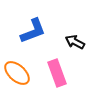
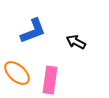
black arrow: moved 1 px right
pink rectangle: moved 7 px left, 7 px down; rotated 28 degrees clockwise
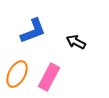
orange ellipse: moved 1 px down; rotated 76 degrees clockwise
pink rectangle: moved 1 px left, 3 px up; rotated 20 degrees clockwise
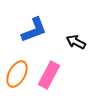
blue L-shape: moved 1 px right, 1 px up
pink rectangle: moved 2 px up
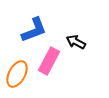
pink rectangle: moved 14 px up
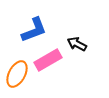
black arrow: moved 1 px right, 2 px down
pink rectangle: moved 1 px left, 1 px up; rotated 32 degrees clockwise
